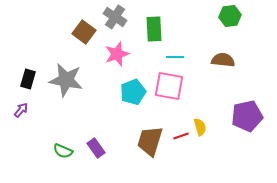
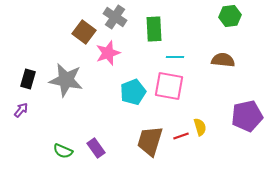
pink star: moved 9 px left, 1 px up
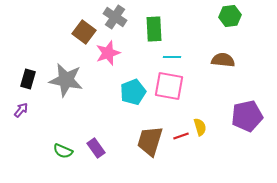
cyan line: moved 3 px left
